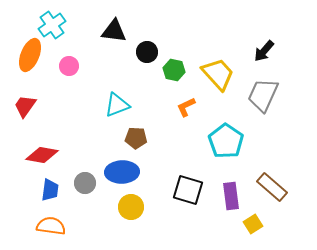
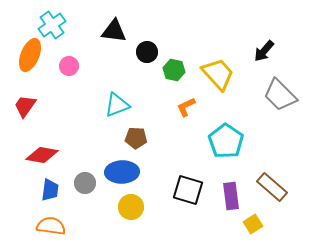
gray trapezoid: moved 17 px right; rotated 69 degrees counterclockwise
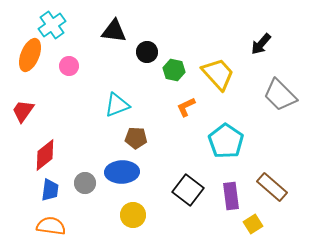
black arrow: moved 3 px left, 7 px up
red trapezoid: moved 2 px left, 5 px down
red diamond: moved 3 px right; rotated 48 degrees counterclockwise
black square: rotated 20 degrees clockwise
yellow circle: moved 2 px right, 8 px down
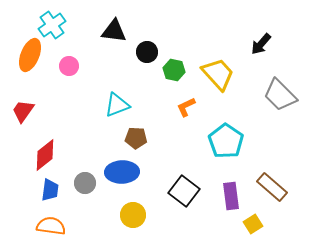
black square: moved 4 px left, 1 px down
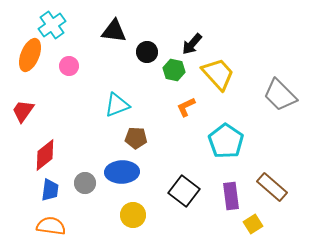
black arrow: moved 69 px left
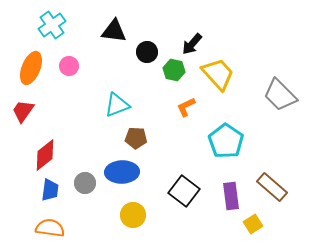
orange ellipse: moved 1 px right, 13 px down
orange semicircle: moved 1 px left, 2 px down
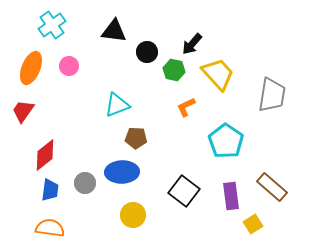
gray trapezoid: moved 8 px left; rotated 126 degrees counterclockwise
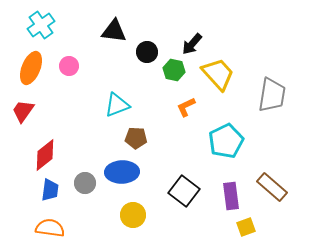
cyan cross: moved 11 px left
cyan pentagon: rotated 12 degrees clockwise
yellow square: moved 7 px left, 3 px down; rotated 12 degrees clockwise
